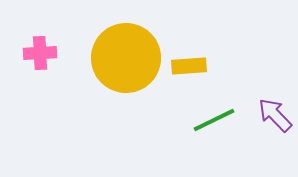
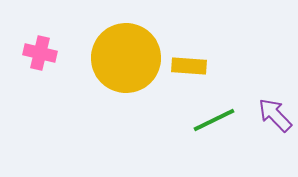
pink cross: rotated 16 degrees clockwise
yellow rectangle: rotated 8 degrees clockwise
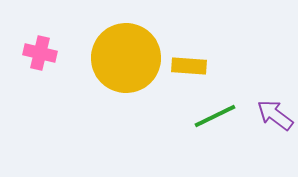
purple arrow: rotated 9 degrees counterclockwise
green line: moved 1 px right, 4 px up
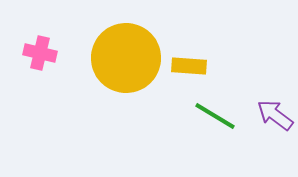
green line: rotated 57 degrees clockwise
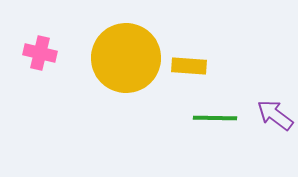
green line: moved 2 px down; rotated 30 degrees counterclockwise
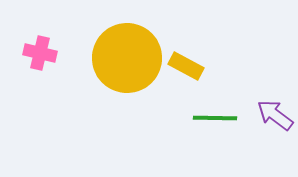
yellow circle: moved 1 px right
yellow rectangle: moved 3 px left; rotated 24 degrees clockwise
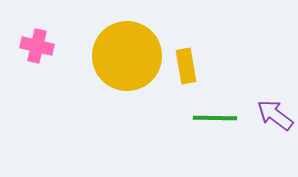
pink cross: moved 3 px left, 7 px up
yellow circle: moved 2 px up
yellow rectangle: rotated 52 degrees clockwise
